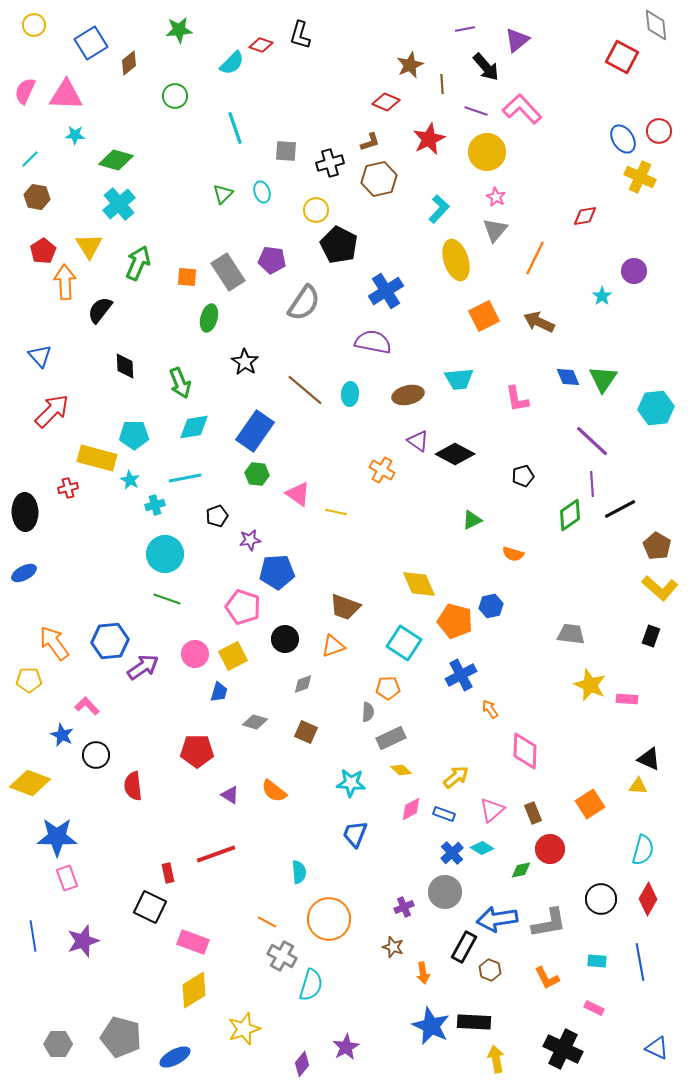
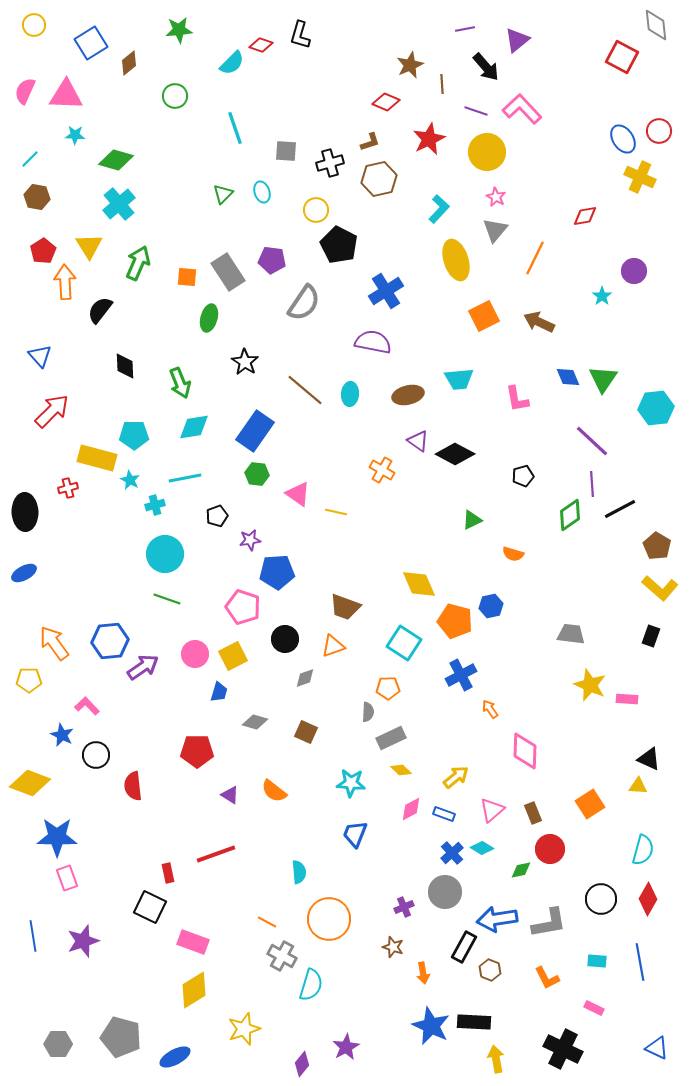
gray diamond at (303, 684): moved 2 px right, 6 px up
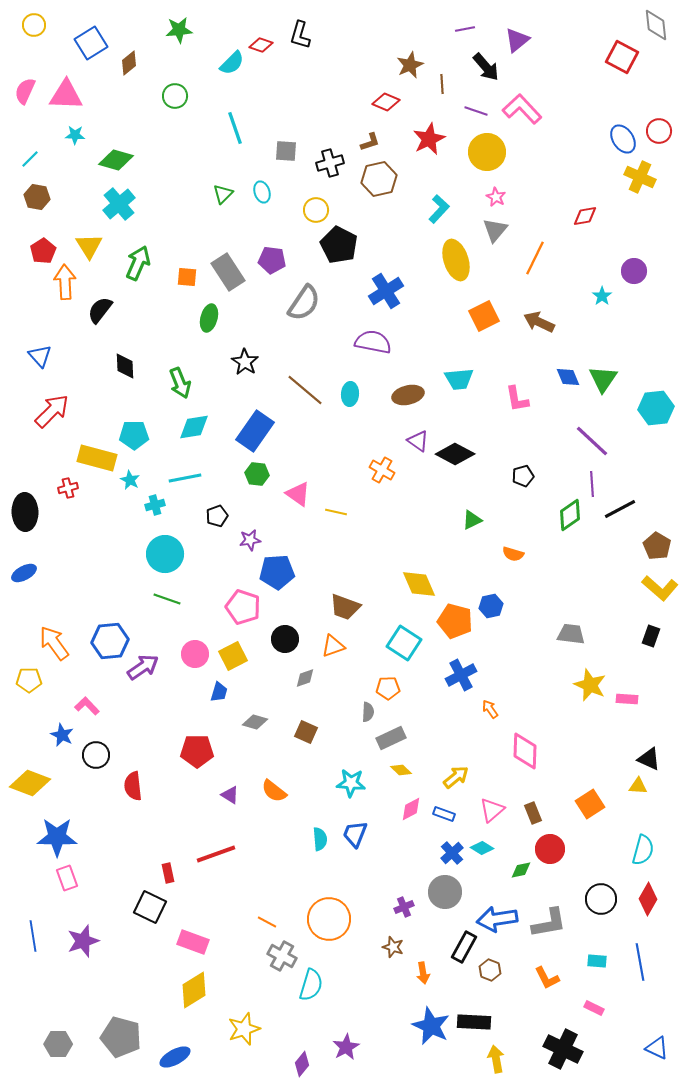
cyan semicircle at (299, 872): moved 21 px right, 33 px up
